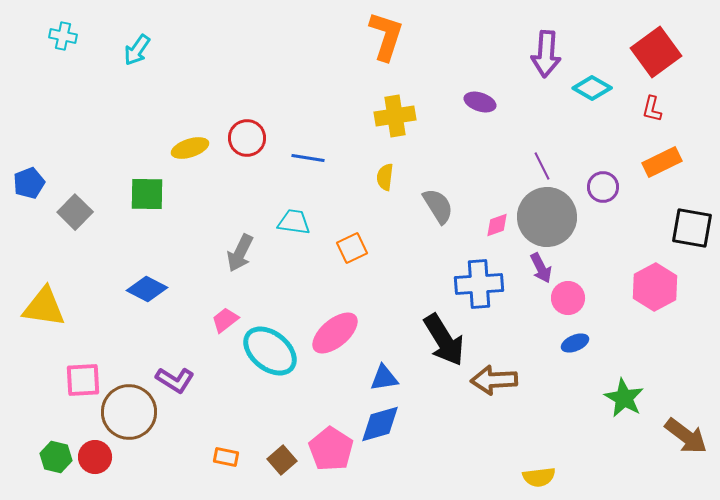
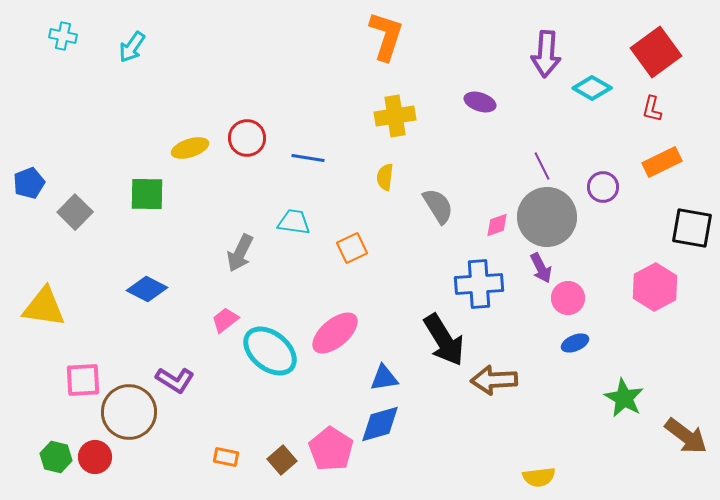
cyan arrow at (137, 50): moved 5 px left, 3 px up
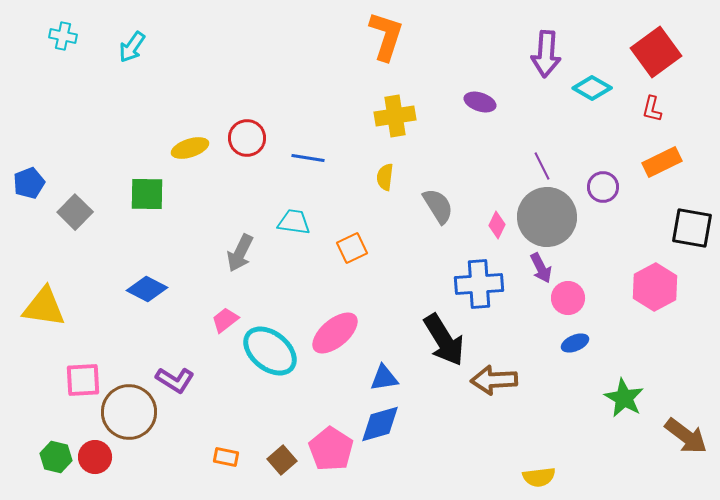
pink diamond at (497, 225): rotated 44 degrees counterclockwise
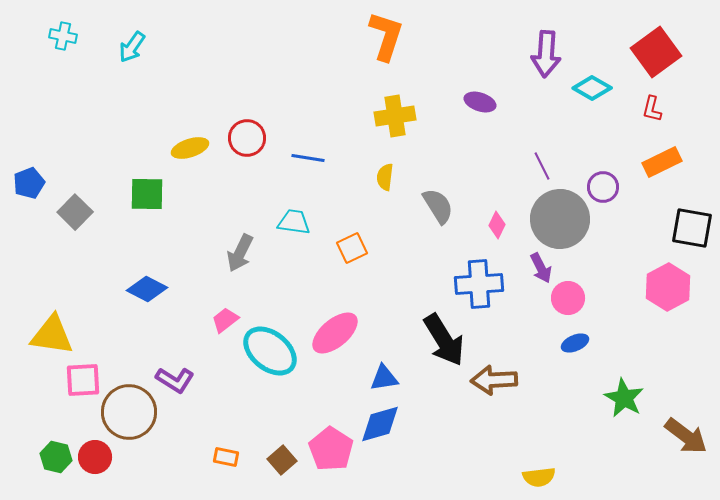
gray circle at (547, 217): moved 13 px right, 2 px down
pink hexagon at (655, 287): moved 13 px right
yellow triangle at (44, 307): moved 8 px right, 28 px down
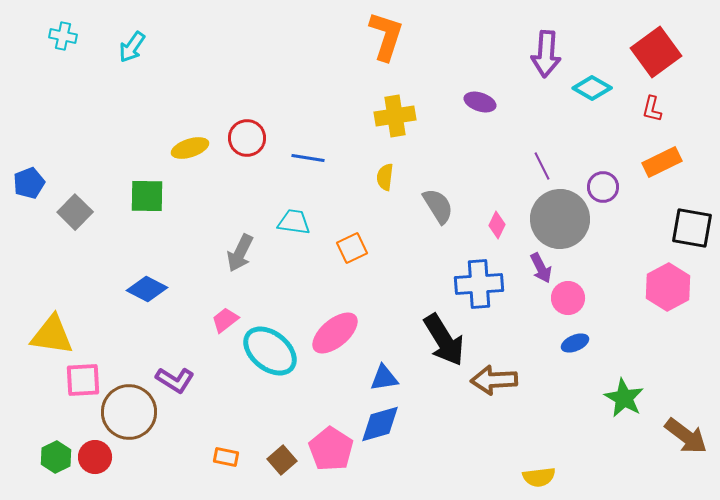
green square at (147, 194): moved 2 px down
green hexagon at (56, 457): rotated 20 degrees clockwise
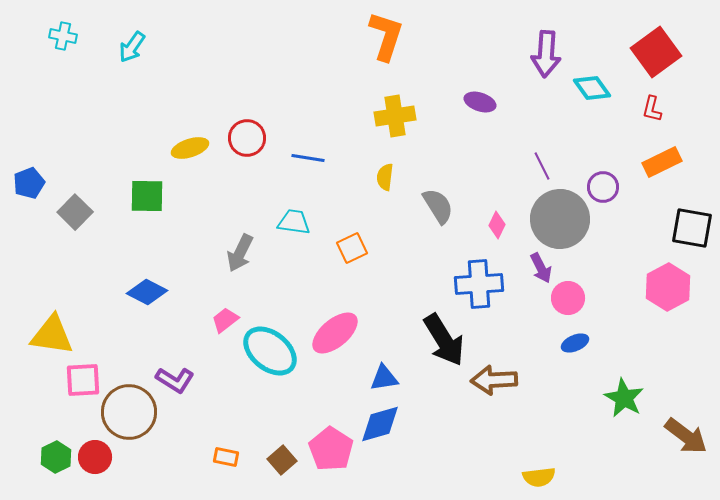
cyan diamond at (592, 88): rotated 24 degrees clockwise
blue diamond at (147, 289): moved 3 px down
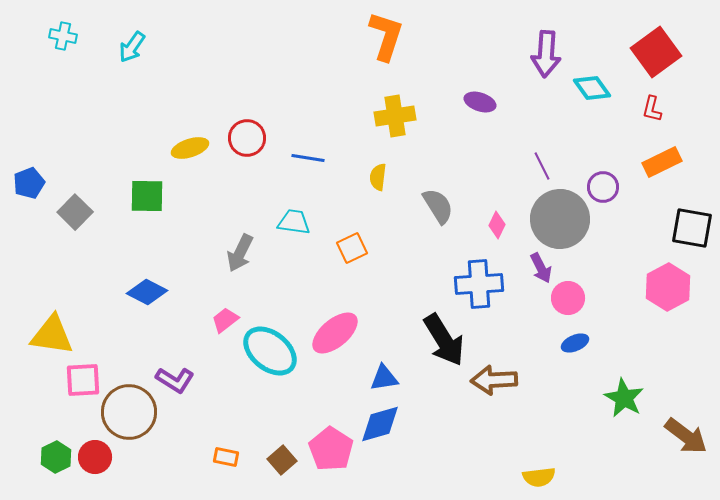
yellow semicircle at (385, 177): moved 7 px left
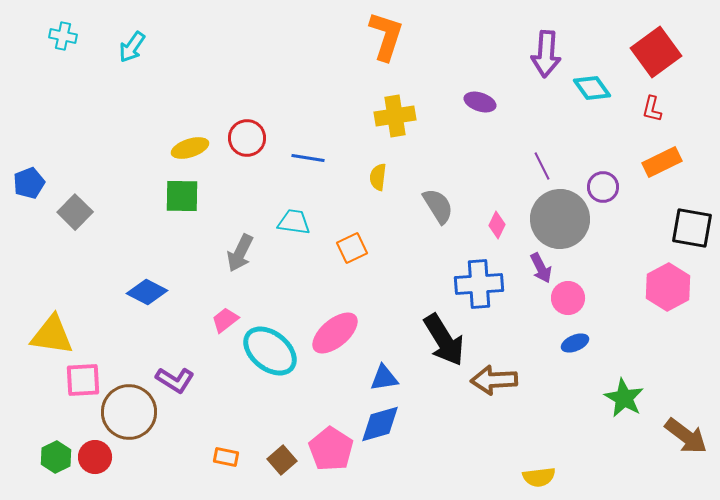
green square at (147, 196): moved 35 px right
